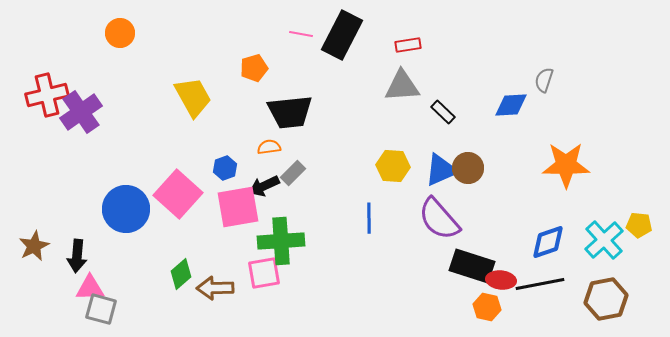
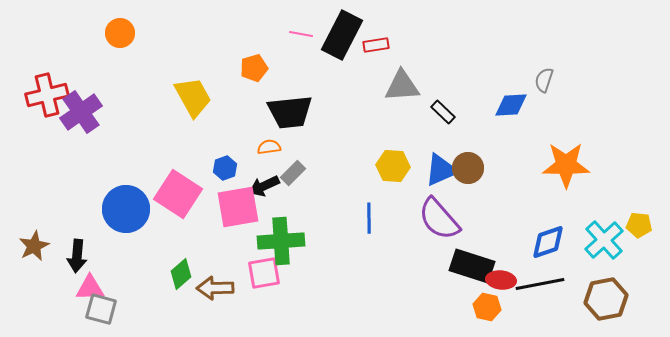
red rectangle at (408, 45): moved 32 px left
pink square at (178, 194): rotated 9 degrees counterclockwise
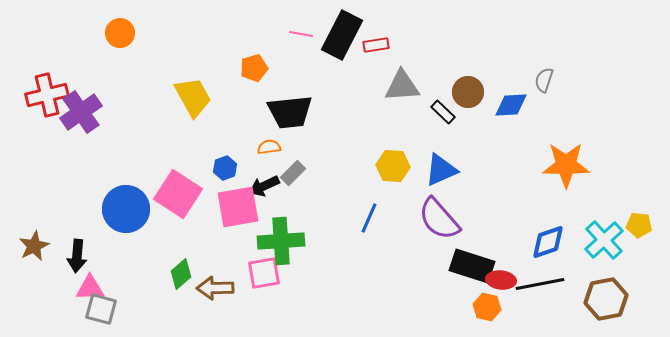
brown circle at (468, 168): moved 76 px up
blue line at (369, 218): rotated 24 degrees clockwise
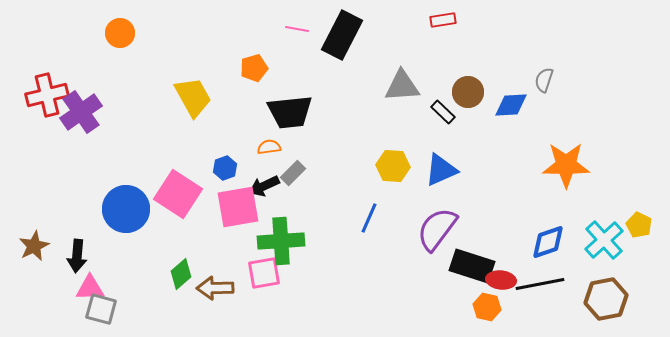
pink line at (301, 34): moved 4 px left, 5 px up
red rectangle at (376, 45): moved 67 px right, 25 px up
purple semicircle at (439, 219): moved 2 px left, 10 px down; rotated 78 degrees clockwise
yellow pentagon at (639, 225): rotated 20 degrees clockwise
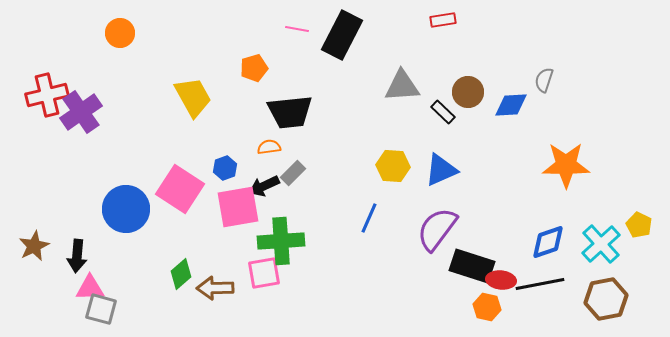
pink square at (178, 194): moved 2 px right, 5 px up
cyan cross at (604, 240): moved 3 px left, 4 px down
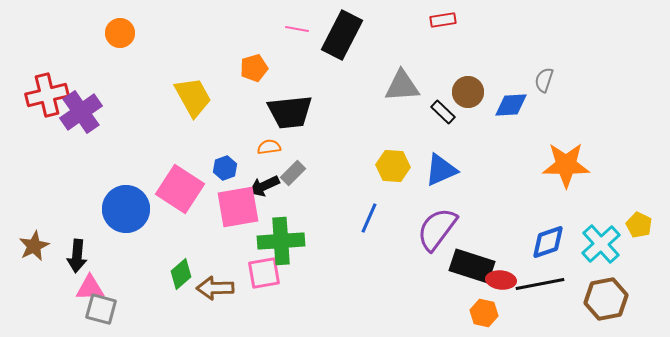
orange hexagon at (487, 307): moved 3 px left, 6 px down
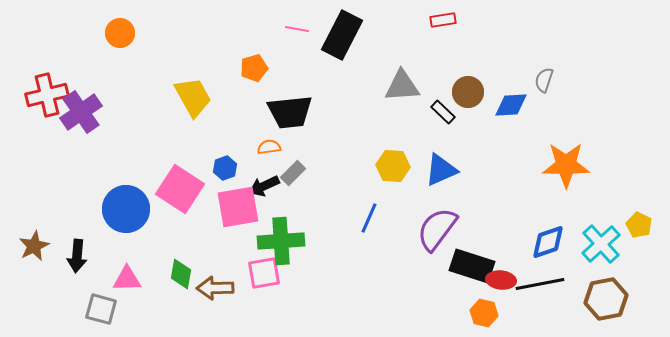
green diamond at (181, 274): rotated 40 degrees counterclockwise
pink triangle at (90, 288): moved 37 px right, 9 px up
